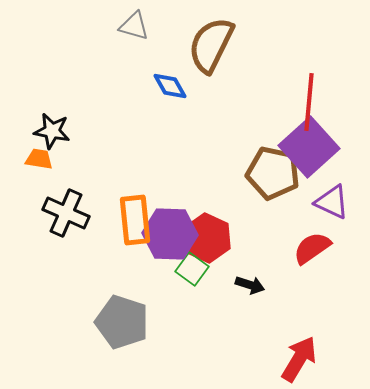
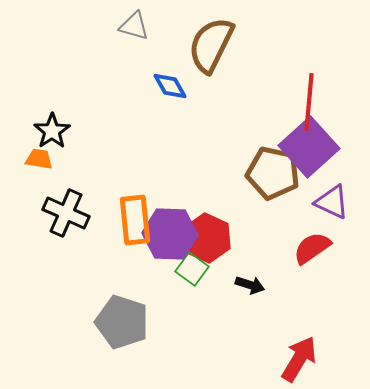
black star: rotated 27 degrees clockwise
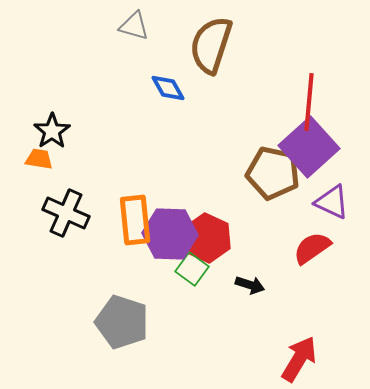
brown semicircle: rotated 8 degrees counterclockwise
blue diamond: moved 2 px left, 2 px down
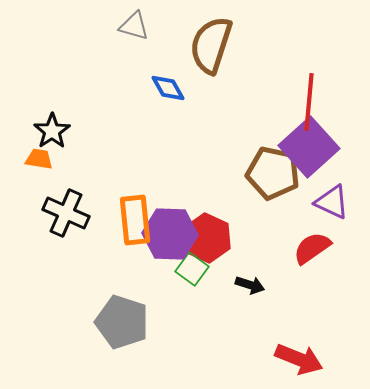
red arrow: rotated 81 degrees clockwise
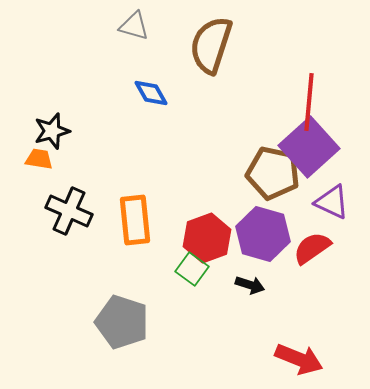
blue diamond: moved 17 px left, 5 px down
black star: rotated 18 degrees clockwise
black cross: moved 3 px right, 2 px up
purple hexagon: moved 93 px right; rotated 14 degrees clockwise
red hexagon: rotated 15 degrees clockwise
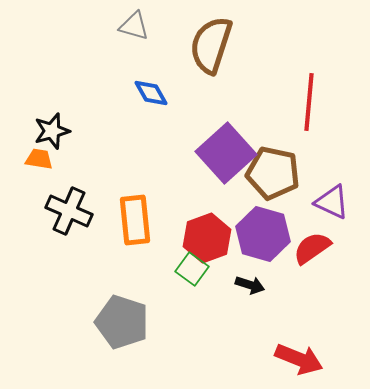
purple square: moved 83 px left, 6 px down
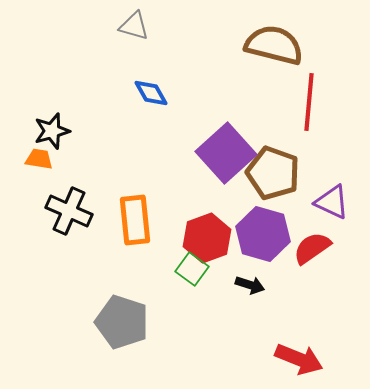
brown semicircle: moved 63 px right; rotated 86 degrees clockwise
brown pentagon: rotated 8 degrees clockwise
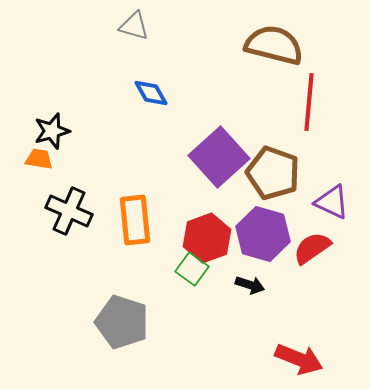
purple square: moved 7 px left, 4 px down
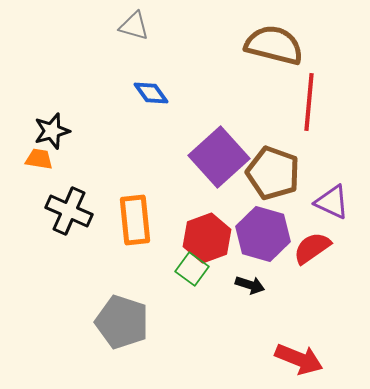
blue diamond: rotated 6 degrees counterclockwise
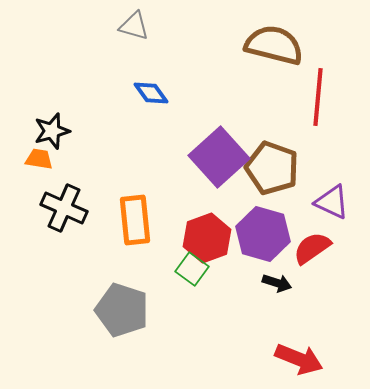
red line: moved 9 px right, 5 px up
brown pentagon: moved 1 px left, 5 px up
black cross: moved 5 px left, 3 px up
black arrow: moved 27 px right, 2 px up
gray pentagon: moved 12 px up
